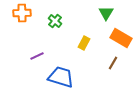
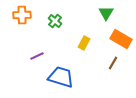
orange cross: moved 2 px down
orange rectangle: moved 1 px down
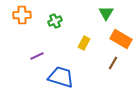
green cross: rotated 24 degrees clockwise
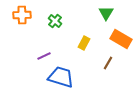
green cross: rotated 24 degrees counterclockwise
purple line: moved 7 px right
brown line: moved 5 px left
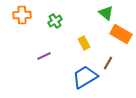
green triangle: rotated 21 degrees counterclockwise
green cross: rotated 16 degrees clockwise
orange rectangle: moved 5 px up
yellow rectangle: rotated 56 degrees counterclockwise
blue trapezoid: moved 24 px right; rotated 48 degrees counterclockwise
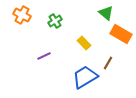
orange cross: rotated 30 degrees clockwise
yellow rectangle: rotated 16 degrees counterclockwise
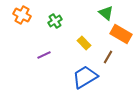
purple line: moved 1 px up
brown line: moved 6 px up
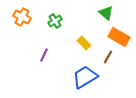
orange cross: moved 2 px down
orange rectangle: moved 2 px left, 3 px down
purple line: rotated 40 degrees counterclockwise
